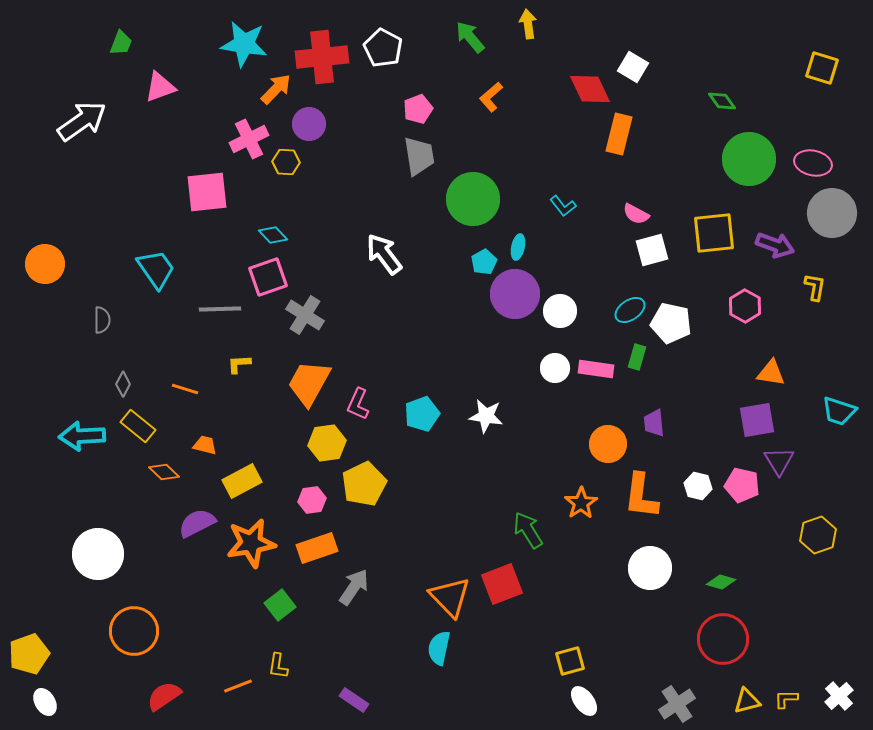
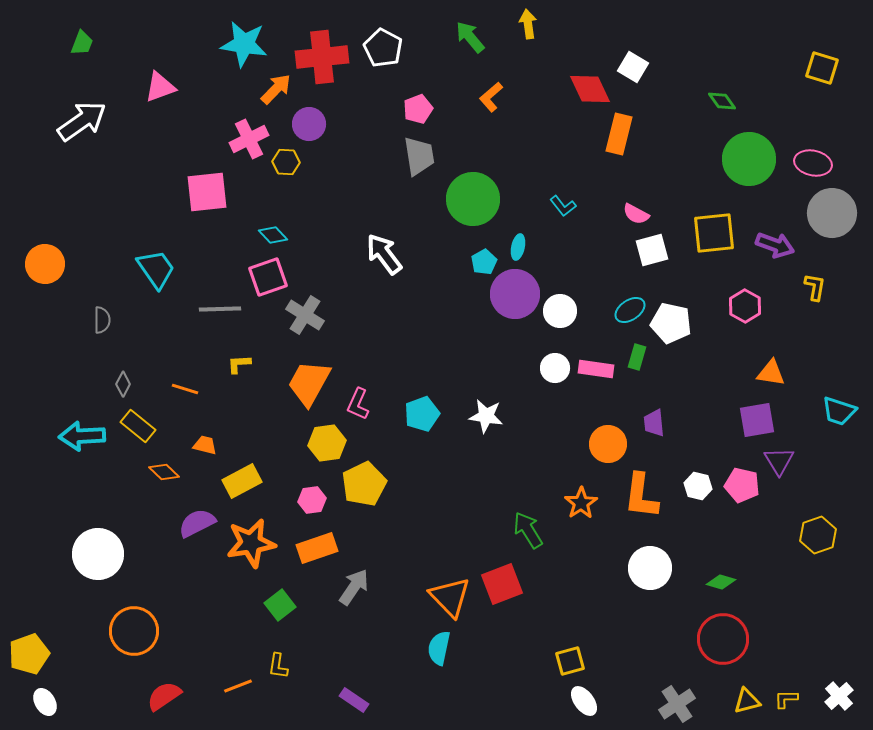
green trapezoid at (121, 43): moved 39 px left
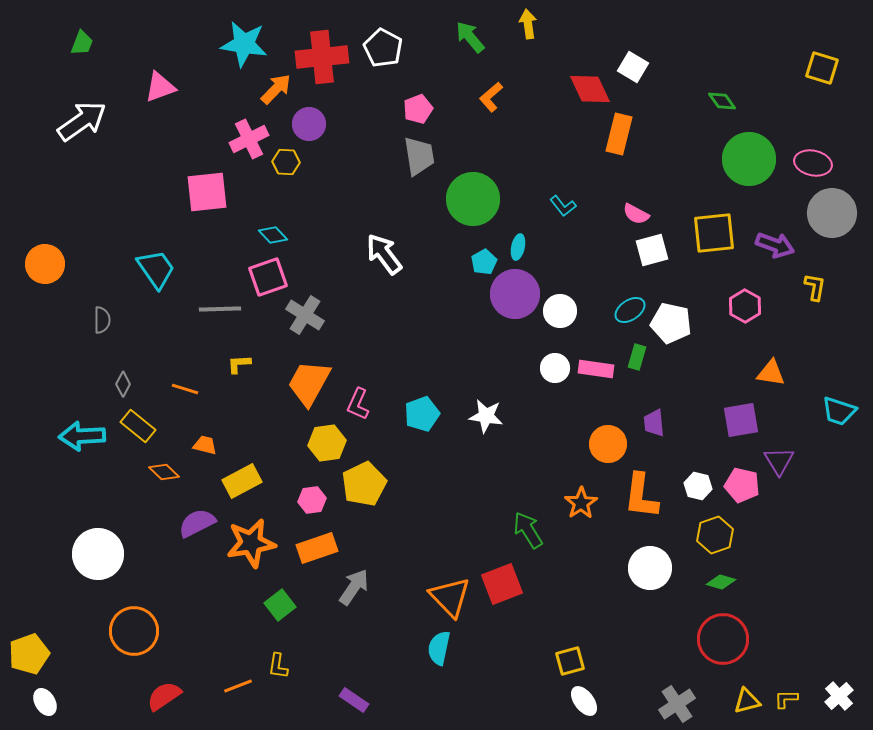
purple square at (757, 420): moved 16 px left
yellow hexagon at (818, 535): moved 103 px left
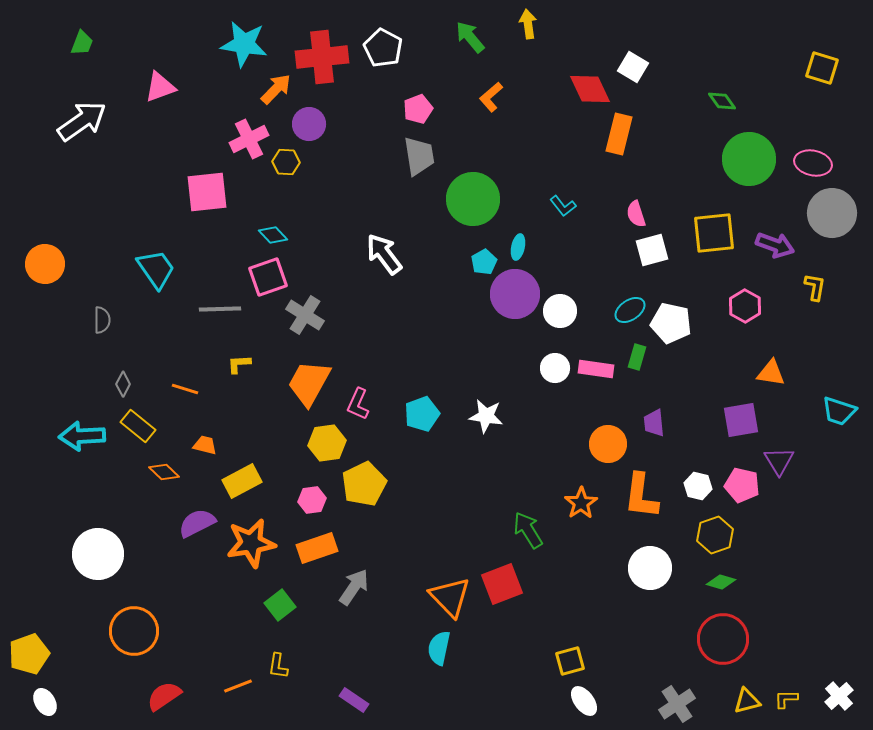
pink semicircle at (636, 214): rotated 44 degrees clockwise
